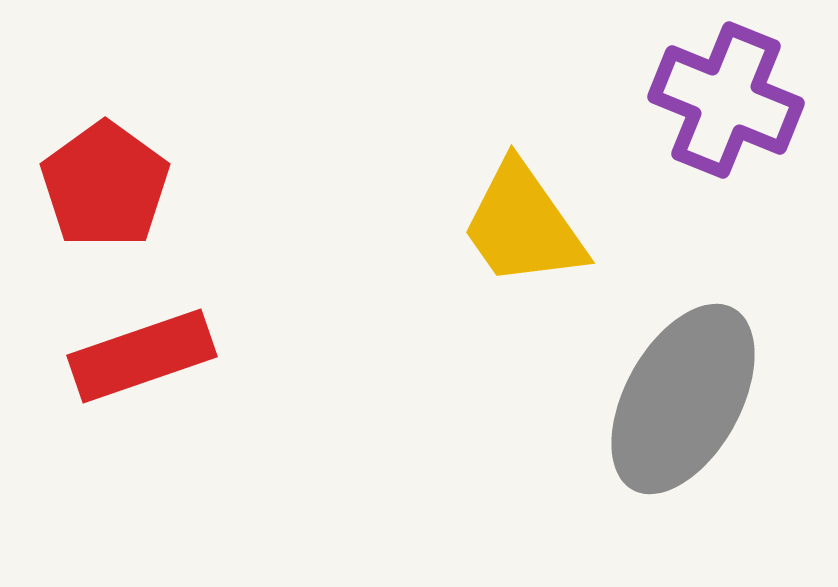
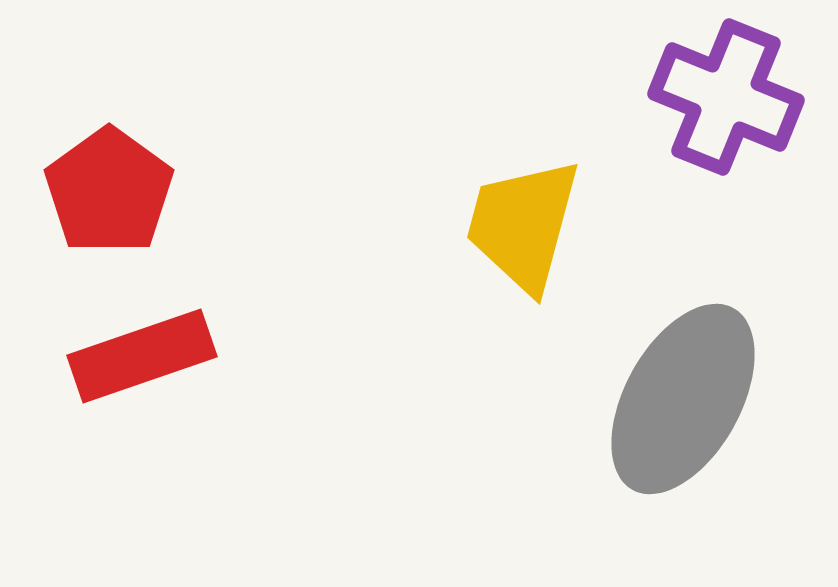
purple cross: moved 3 px up
red pentagon: moved 4 px right, 6 px down
yellow trapezoid: rotated 50 degrees clockwise
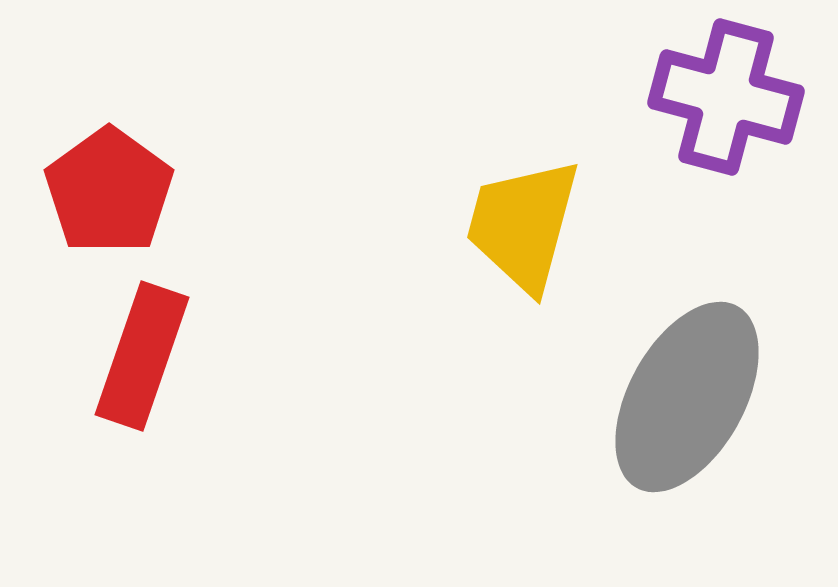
purple cross: rotated 7 degrees counterclockwise
red rectangle: rotated 52 degrees counterclockwise
gray ellipse: moved 4 px right, 2 px up
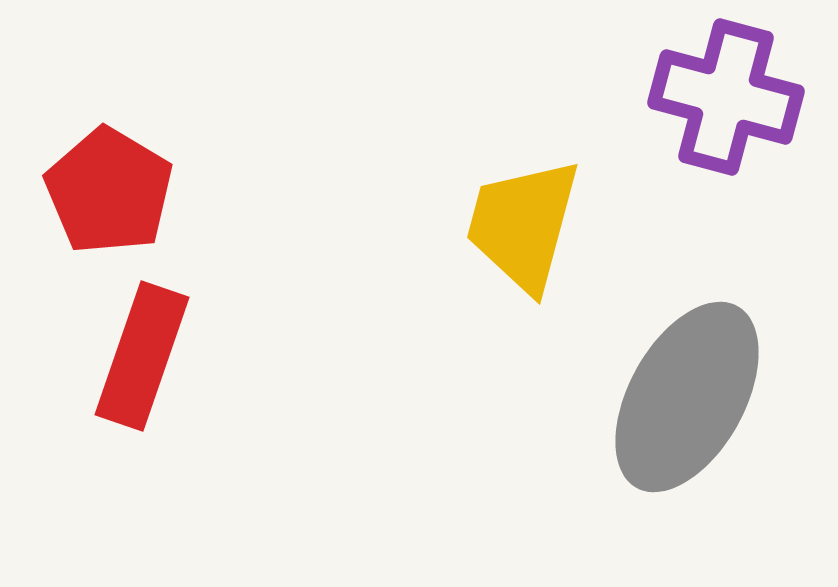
red pentagon: rotated 5 degrees counterclockwise
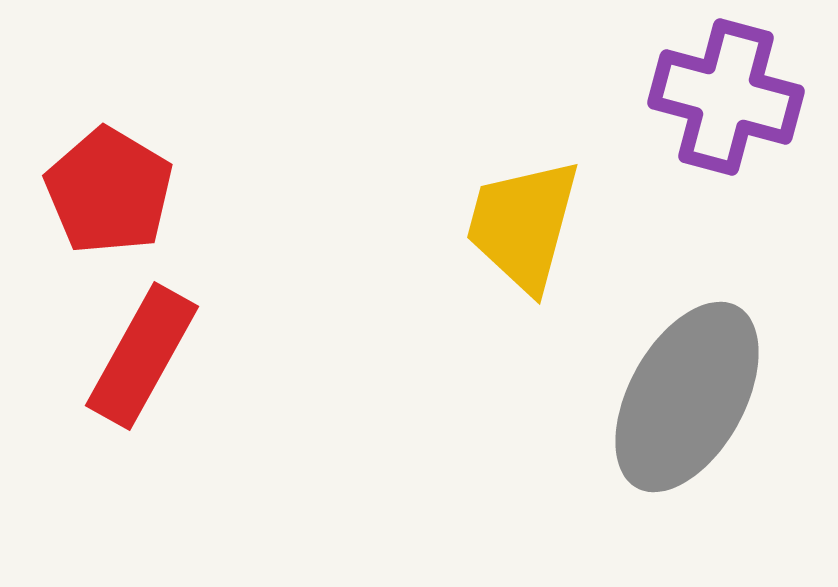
red rectangle: rotated 10 degrees clockwise
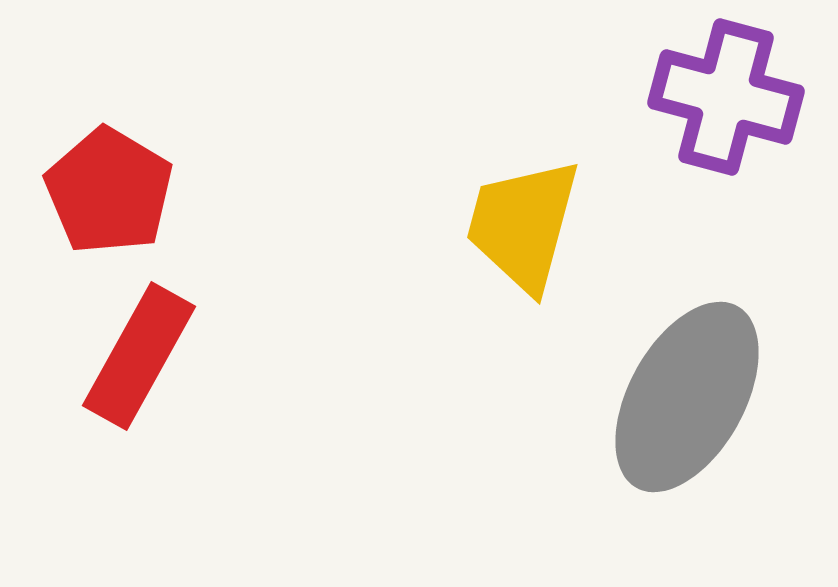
red rectangle: moved 3 px left
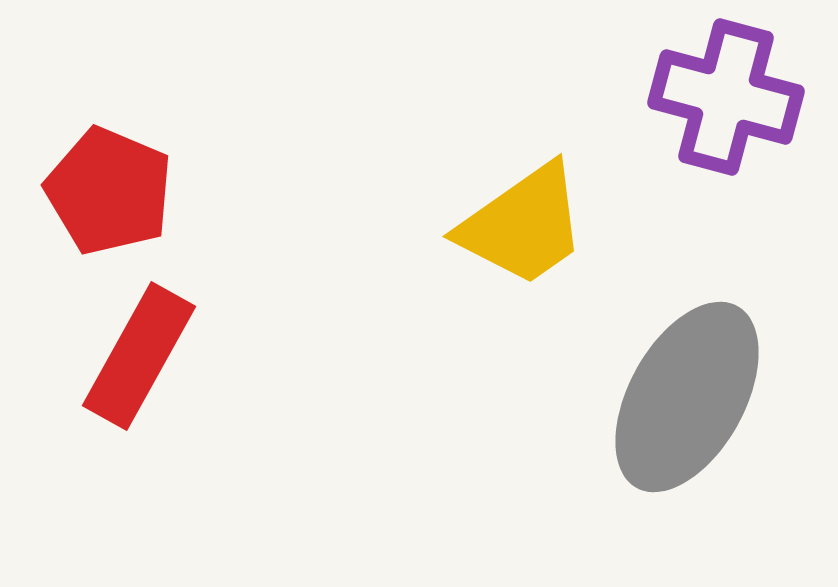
red pentagon: rotated 8 degrees counterclockwise
yellow trapezoid: rotated 140 degrees counterclockwise
